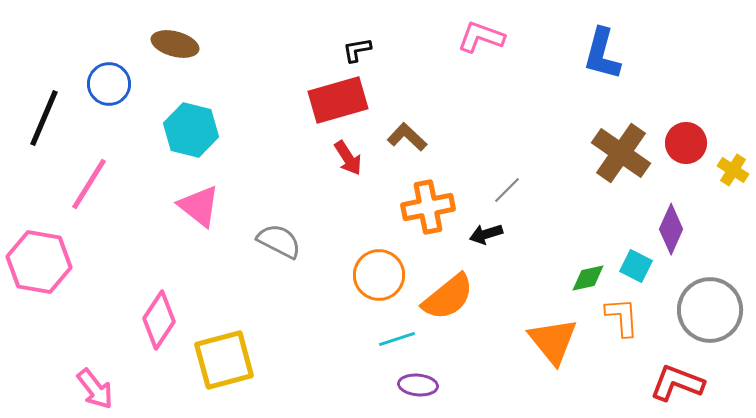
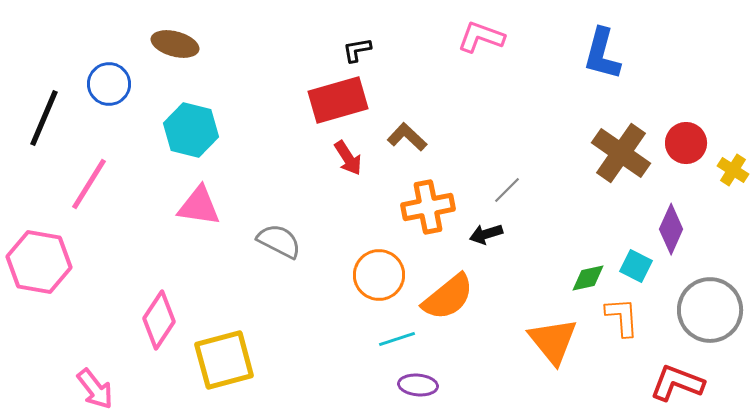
pink triangle: rotated 30 degrees counterclockwise
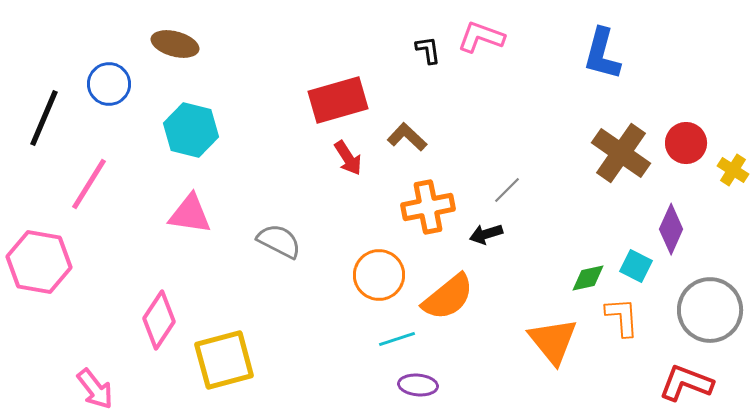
black L-shape: moved 71 px right; rotated 92 degrees clockwise
pink triangle: moved 9 px left, 8 px down
red L-shape: moved 9 px right
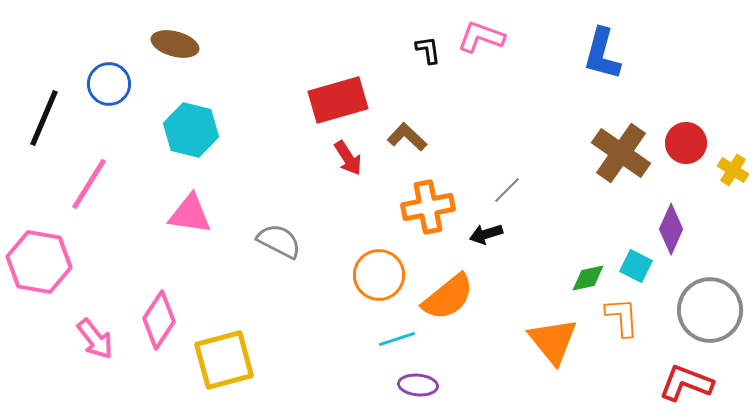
pink arrow: moved 50 px up
